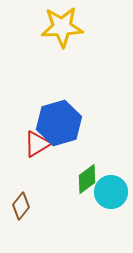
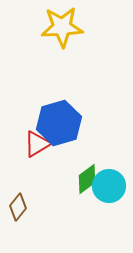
cyan circle: moved 2 px left, 6 px up
brown diamond: moved 3 px left, 1 px down
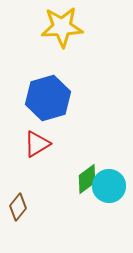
blue hexagon: moved 11 px left, 25 px up
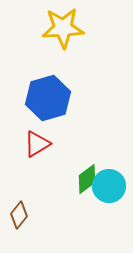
yellow star: moved 1 px right, 1 px down
brown diamond: moved 1 px right, 8 px down
